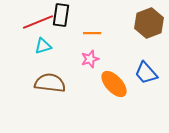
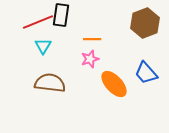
brown hexagon: moved 4 px left
orange line: moved 6 px down
cyan triangle: rotated 42 degrees counterclockwise
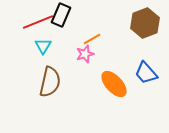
black rectangle: rotated 15 degrees clockwise
orange line: rotated 30 degrees counterclockwise
pink star: moved 5 px left, 5 px up
brown semicircle: moved 1 px up; rotated 96 degrees clockwise
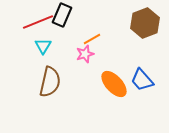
black rectangle: moved 1 px right
blue trapezoid: moved 4 px left, 7 px down
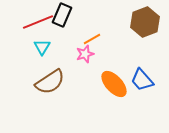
brown hexagon: moved 1 px up
cyan triangle: moved 1 px left, 1 px down
brown semicircle: rotated 44 degrees clockwise
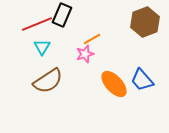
red line: moved 1 px left, 2 px down
brown semicircle: moved 2 px left, 1 px up
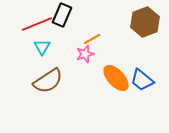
blue trapezoid: rotated 10 degrees counterclockwise
orange ellipse: moved 2 px right, 6 px up
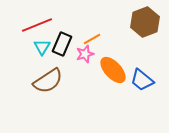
black rectangle: moved 29 px down
red line: moved 1 px down
orange ellipse: moved 3 px left, 8 px up
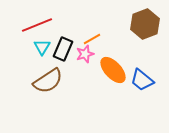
brown hexagon: moved 2 px down
black rectangle: moved 1 px right, 5 px down
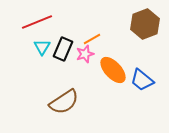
red line: moved 3 px up
brown semicircle: moved 16 px right, 21 px down
